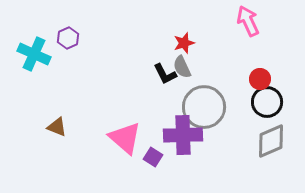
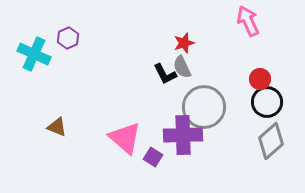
gray diamond: rotated 18 degrees counterclockwise
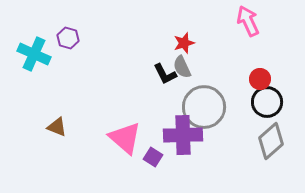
purple hexagon: rotated 20 degrees counterclockwise
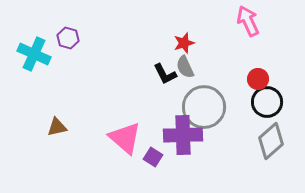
gray semicircle: moved 3 px right
red circle: moved 2 px left
brown triangle: rotated 35 degrees counterclockwise
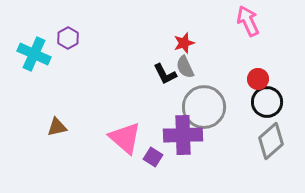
purple hexagon: rotated 15 degrees clockwise
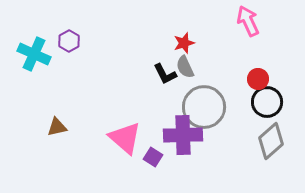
purple hexagon: moved 1 px right, 3 px down
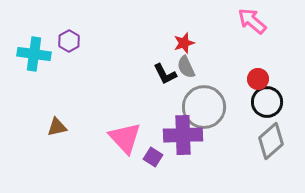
pink arrow: moved 4 px right; rotated 24 degrees counterclockwise
cyan cross: rotated 16 degrees counterclockwise
gray semicircle: moved 1 px right
pink triangle: rotated 6 degrees clockwise
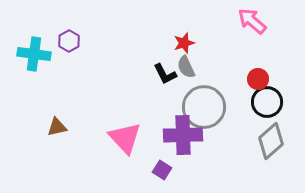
purple square: moved 9 px right, 13 px down
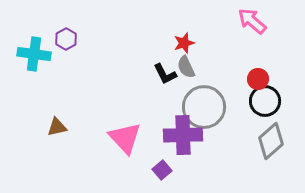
purple hexagon: moved 3 px left, 2 px up
black circle: moved 2 px left, 1 px up
purple square: rotated 18 degrees clockwise
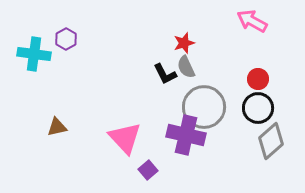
pink arrow: rotated 12 degrees counterclockwise
black circle: moved 7 px left, 7 px down
purple cross: moved 3 px right; rotated 15 degrees clockwise
purple square: moved 14 px left
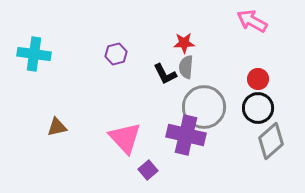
purple hexagon: moved 50 px right, 15 px down; rotated 15 degrees clockwise
red star: rotated 15 degrees clockwise
gray semicircle: rotated 30 degrees clockwise
